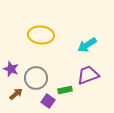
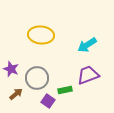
gray circle: moved 1 px right
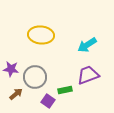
purple star: rotated 14 degrees counterclockwise
gray circle: moved 2 px left, 1 px up
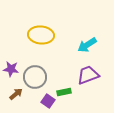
green rectangle: moved 1 px left, 2 px down
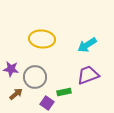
yellow ellipse: moved 1 px right, 4 px down
purple square: moved 1 px left, 2 px down
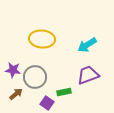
purple star: moved 2 px right, 1 px down
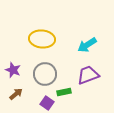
purple star: rotated 14 degrees clockwise
gray circle: moved 10 px right, 3 px up
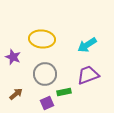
purple star: moved 13 px up
purple square: rotated 32 degrees clockwise
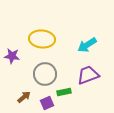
purple star: moved 1 px left, 1 px up; rotated 14 degrees counterclockwise
brown arrow: moved 8 px right, 3 px down
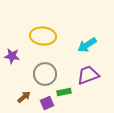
yellow ellipse: moved 1 px right, 3 px up
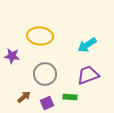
yellow ellipse: moved 3 px left
green rectangle: moved 6 px right, 5 px down; rotated 16 degrees clockwise
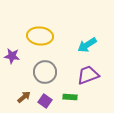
gray circle: moved 2 px up
purple square: moved 2 px left, 2 px up; rotated 32 degrees counterclockwise
